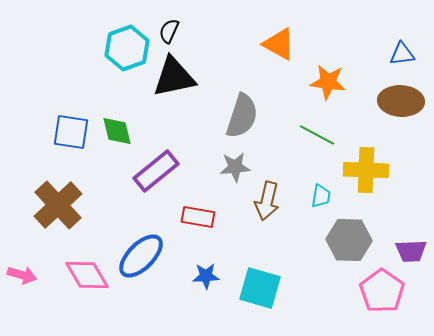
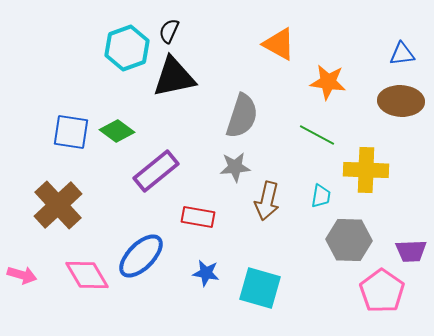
green diamond: rotated 40 degrees counterclockwise
blue star: moved 3 px up; rotated 12 degrees clockwise
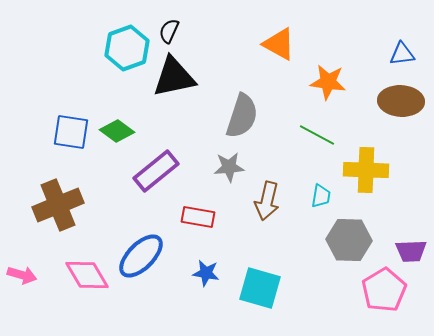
gray star: moved 6 px left
brown cross: rotated 21 degrees clockwise
pink pentagon: moved 2 px right, 1 px up; rotated 6 degrees clockwise
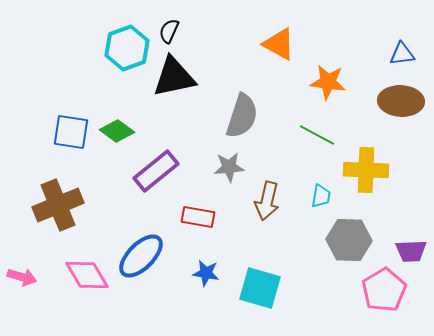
pink arrow: moved 2 px down
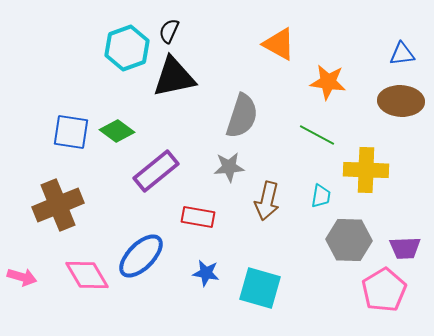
purple trapezoid: moved 6 px left, 3 px up
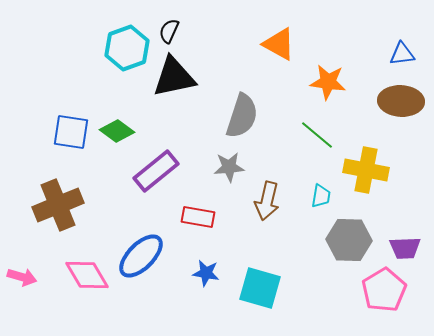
green line: rotated 12 degrees clockwise
yellow cross: rotated 9 degrees clockwise
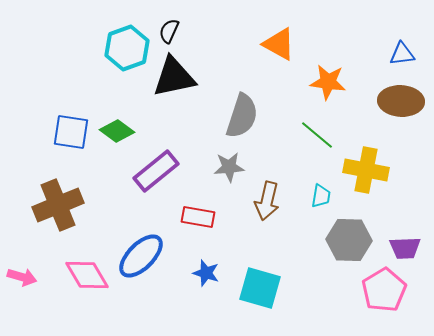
blue star: rotated 8 degrees clockwise
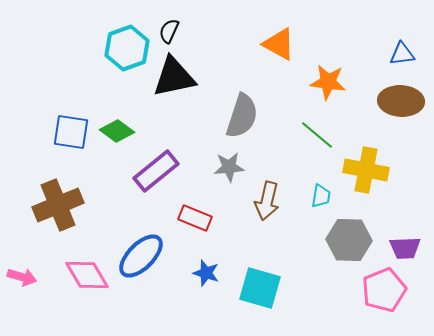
red rectangle: moved 3 px left, 1 px down; rotated 12 degrees clockwise
pink pentagon: rotated 9 degrees clockwise
